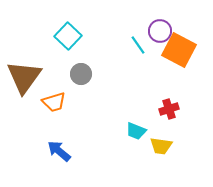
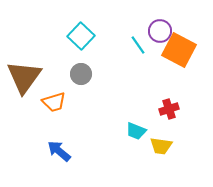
cyan square: moved 13 px right
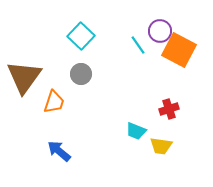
orange trapezoid: rotated 55 degrees counterclockwise
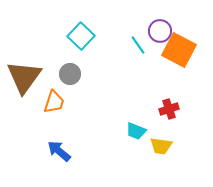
gray circle: moved 11 px left
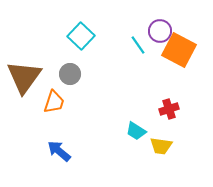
cyan trapezoid: rotated 10 degrees clockwise
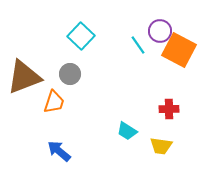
brown triangle: rotated 33 degrees clockwise
red cross: rotated 18 degrees clockwise
cyan trapezoid: moved 9 px left
